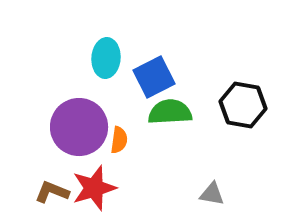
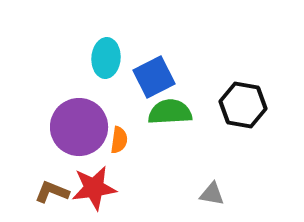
red star: rotated 9 degrees clockwise
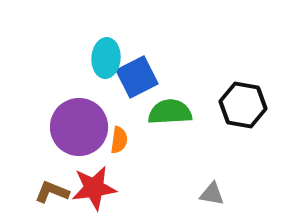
blue square: moved 17 px left
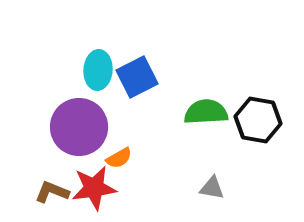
cyan ellipse: moved 8 px left, 12 px down
black hexagon: moved 15 px right, 15 px down
green semicircle: moved 36 px right
orange semicircle: moved 18 px down; rotated 52 degrees clockwise
gray triangle: moved 6 px up
